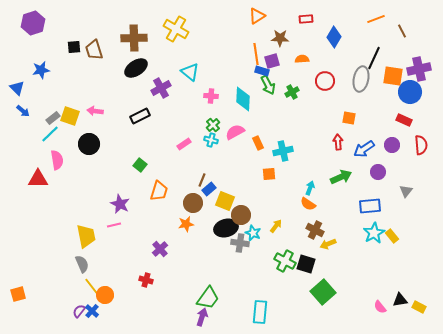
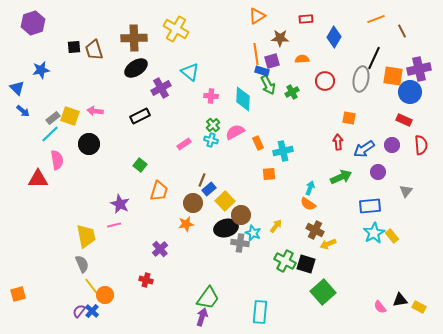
yellow square at (225, 201): rotated 24 degrees clockwise
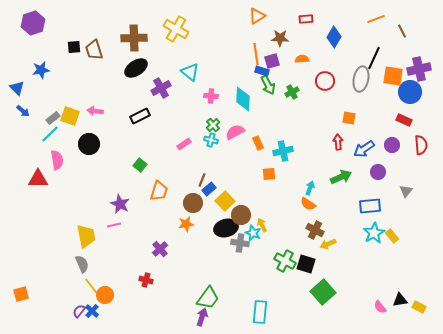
yellow arrow at (276, 226): moved 14 px left, 1 px up; rotated 64 degrees counterclockwise
orange square at (18, 294): moved 3 px right
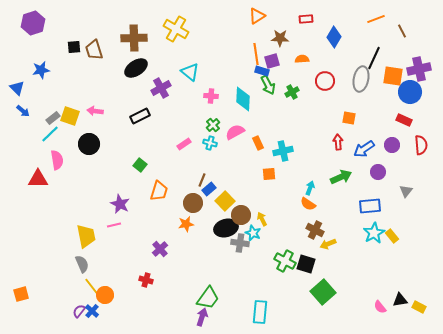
cyan cross at (211, 140): moved 1 px left, 3 px down
yellow arrow at (262, 225): moved 6 px up
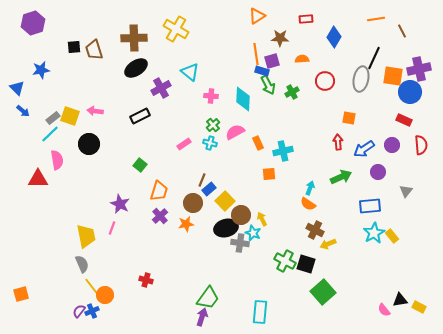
orange line at (376, 19): rotated 12 degrees clockwise
pink line at (114, 225): moved 2 px left, 3 px down; rotated 56 degrees counterclockwise
purple cross at (160, 249): moved 33 px up
pink semicircle at (380, 307): moved 4 px right, 3 px down
blue cross at (92, 311): rotated 24 degrees clockwise
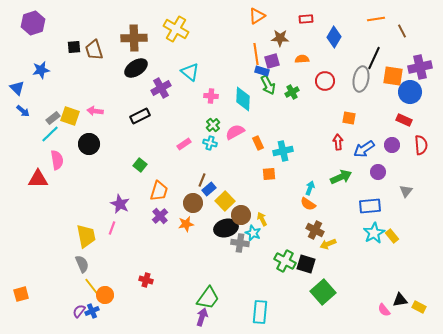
purple cross at (419, 69): moved 1 px right, 2 px up
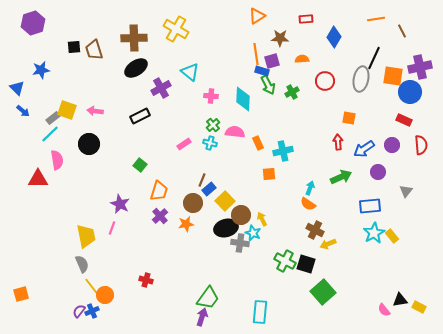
yellow square at (70, 116): moved 3 px left, 6 px up
pink semicircle at (235, 132): rotated 36 degrees clockwise
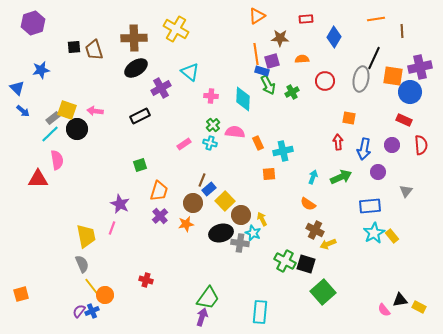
brown line at (402, 31): rotated 24 degrees clockwise
black circle at (89, 144): moved 12 px left, 15 px up
blue arrow at (364, 149): rotated 45 degrees counterclockwise
green square at (140, 165): rotated 32 degrees clockwise
cyan arrow at (310, 188): moved 3 px right, 11 px up
black ellipse at (226, 228): moved 5 px left, 5 px down
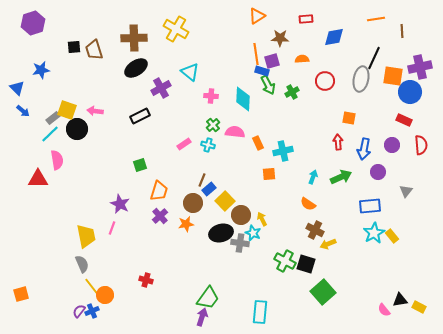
blue diamond at (334, 37): rotated 50 degrees clockwise
cyan cross at (210, 143): moved 2 px left, 2 px down
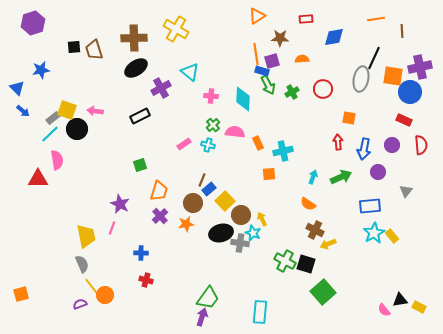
red circle at (325, 81): moved 2 px left, 8 px down
purple semicircle at (79, 311): moved 1 px right, 7 px up; rotated 32 degrees clockwise
blue cross at (92, 311): moved 49 px right, 58 px up; rotated 24 degrees clockwise
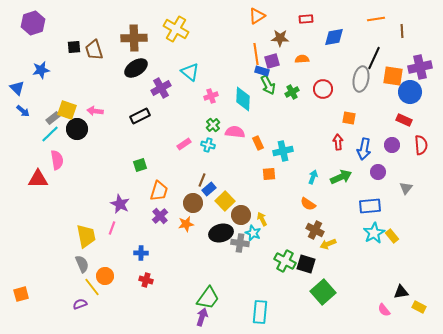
pink cross at (211, 96): rotated 24 degrees counterclockwise
gray triangle at (406, 191): moved 3 px up
orange circle at (105, 295): moved 19 px up
black triangle at (400, 300): moved 1 px right, 8 px up
